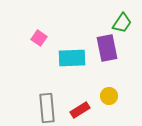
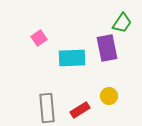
pink square: rotated 21 degrees clockwise
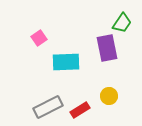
cyan rectangle: moved 6 px left, 4 px down
gray rectangle: moved 1 px right, 1 px up; rotated 68 degrees clockwise
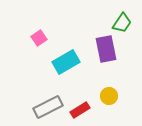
purple rectangle: moved 1 px left, 1 px down
cyan rectangle: rotated 28 degrees counterclockwise
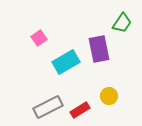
purple rectangle: moved 7 px left
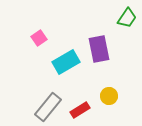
green trapezoid: moved 5 px right, 5 px up
gray rectangle: rotated 24 degrees counterclockwise
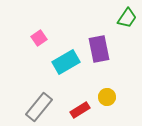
yellow circle: moved 2 px left, 1 px down
gray rectangle: moved 9 px left
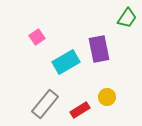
pink square: moved 2 px left, 1 px up
gray rectangle: moved 6 px right, 3 px up
